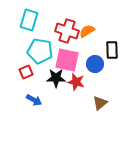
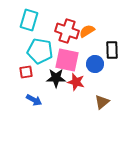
red square: rotated 16 degrees clockwise
brown triangle: moved 2 px right, 1 px up
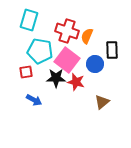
orange semicircle: moved 5 px down; rotated 35 degrees counterclockwise
pink square: rotated 25 degrees clockwise
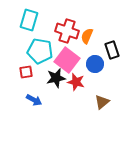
black rectangle: rotated 18 degrees counterclockwise
black star: rotated 12 degrees counterclockwise
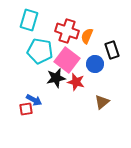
red square: moved 37 px down
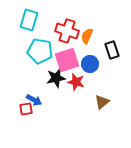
pink square: rotated 35 degrees clockwise
blue circle: moved 5 px left
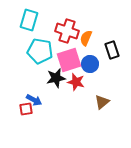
orange semicircle: moved 1 px left, 2 px down
pink square: moved 2 px right
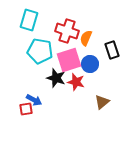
black star: rotated 30 degrees clockwise
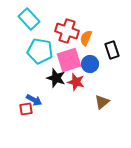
cyan rectangle: moved 1 px up; rotated 60 degrees counterclockwise
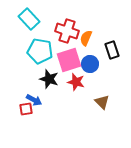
black star: moved 7 px left, 1 px down
brown triangle: rotated 35 degrees counterclockwise
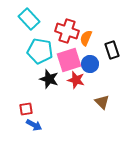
red star: moved 2 px up
blue arrow: moved 25 px down
